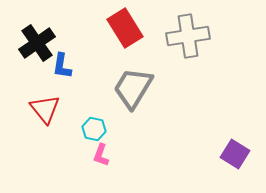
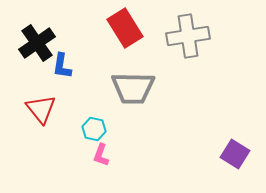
gray trapezoid: rotated 120 degrees counterclockwise
red triangle: moved 4 px left
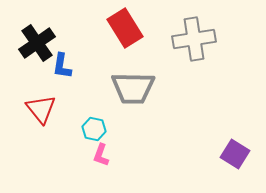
gray cross: moved 6 px right, 3 px down
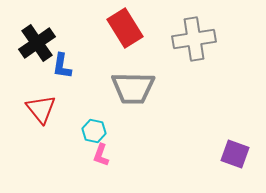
cyan hexagon: moved 2 px down
purple square: rotated 12 degrees counterclockwise
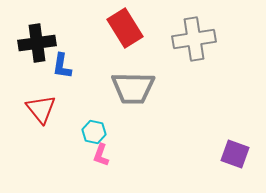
black cross: rotated 27 degrees clockwise
cyan hexagon: moved 1 px down
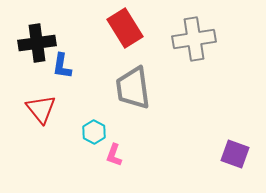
gray trapezoid: rotated 81 degrees clockwise
cyan hexagon: rotated 15 degrees clockwise
pink L-shape: moved 13 px right
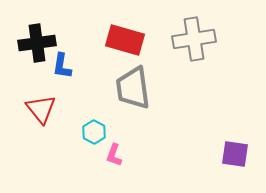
red rectangle: moved 12 px down; rotated 42 degrees counterclockwise
purple square: rotated 12 degrees counterclockwise
